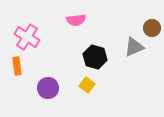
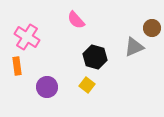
pink semicircle: rotated 54 degrees clockwise
purple circle: moved 1 px left, 1 px up
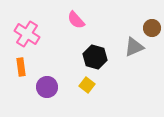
pink cross: moved 3 px up
orange rectangle: moved 4 px right, 1 px down
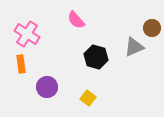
black hexagon: moved 1 px right
orange rectangle: moved 3 px up
yellow square: moved 1 px right, 13 px down
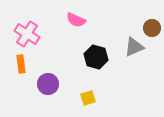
pink semicircle: rotated 24 degrees counterclockwise
purple circle: moved 1 px right, 3 px up
yellow square: rotated 35 degrees clockwise
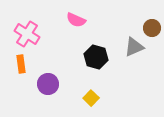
yellow square: moved 3 px right; rotated 28 degrees counterclockwise
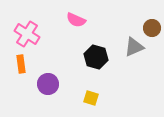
yellow square: rotated 28 degrees counterclockwise
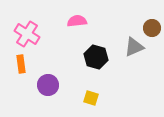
pink semicircle: moved 1 px right, 1 px down; rotated 150 degrees clockwise
purple circle: moved 1 px down
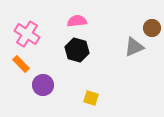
black hexagon: moved 19 px left, 7 px up
orange rectangle: rotated 36 degrees counterclockwise
purple circle: moved 5 px left
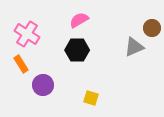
pink semicircle: moved 2 px right, 1 px up; rotated 24 degrees counterclockwise
black hexagon: rotated 15 degrees counterclockwise
orange rectangle: rotated 12 degrees clockwise
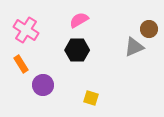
brown circle: moved 3 px left, 1 px down
pink cross: moved 1 px left, 4 px up
